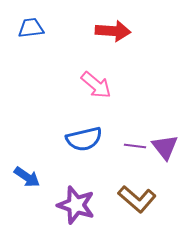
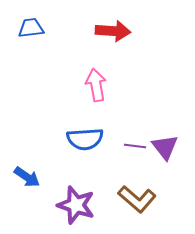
pink arrow: rotated 140 degrees counterclockwise
blue semicircle: moved 1 px right; rotated 9 degrees clockwise
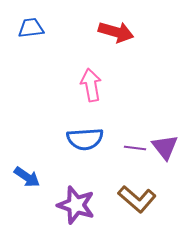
red arrow: moved 3 px right, 1 px down; rotated 12 degrees clockwise
pink arrow: moved 5 px left
purple line: moved 2 px down
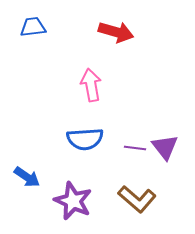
blue trapezoid: moved 2 px right, 1 px up
purple star: moved 3 px left, 4 px up; rotated 6 degrees clockwise
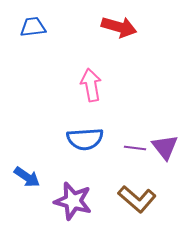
red arrow: moved 3 px right, 5 px up
purple star: rotated 9 degrees counterclockwise
